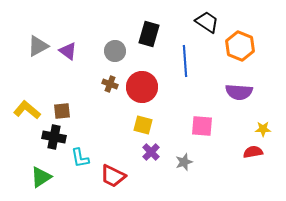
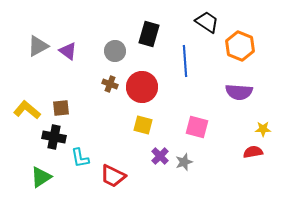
brown square: moved 1 px left, 3 px up
pink square: moved 5 px left, 1 px down; rotated 10 degrees clockwise
purple cross: moved 9 px right, 4 px down
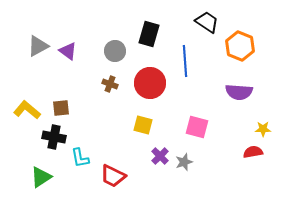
red circle: moved 8 px right, 4 px up
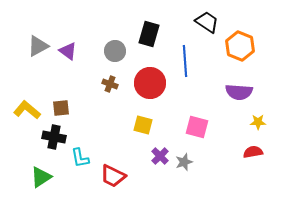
yellow star: moved 5 px left, 7 px up
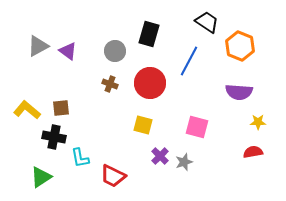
blue line: moved 4 px right; rotated 32 degrees clockwise
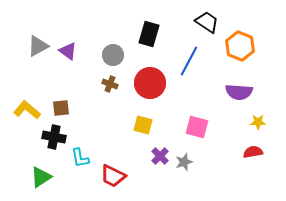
gray circle: moved 2 px left, 4 px down
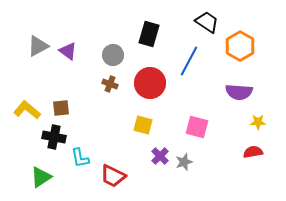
orange hexagon: rotated 8 degrees clockwise
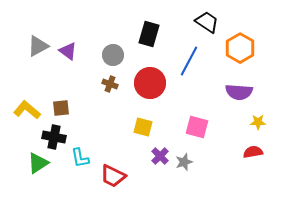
orange hexagon: moved 2 px down
yellow square: moved 2 px down
green triangle: moved 3 px left, 14 px up
